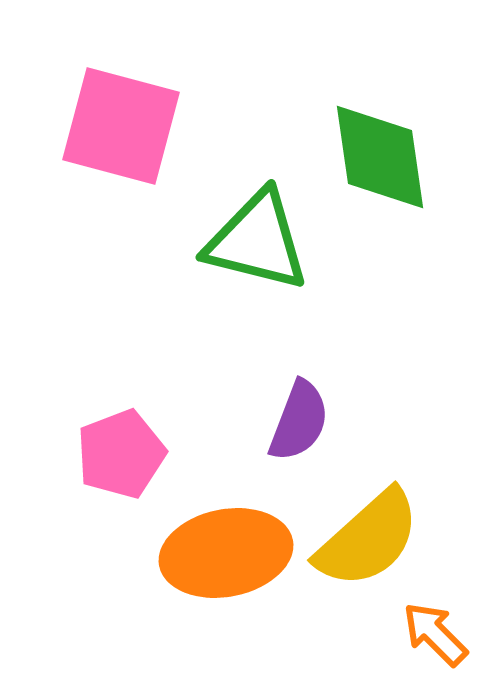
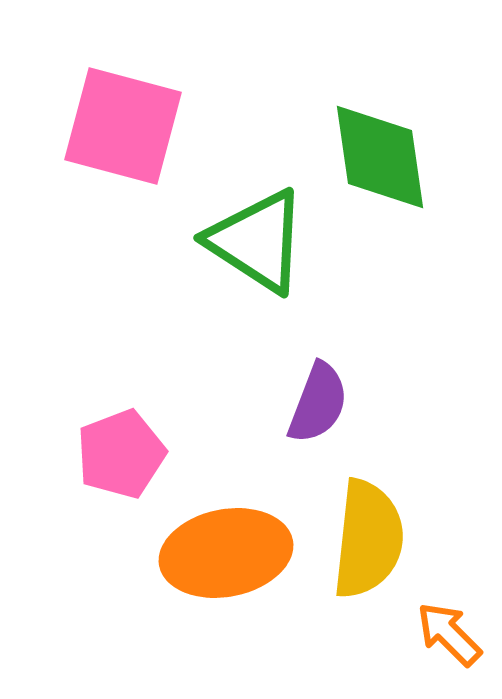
pink square: moved 2 px right
green triangle: rotated 19 degrees clockwise
purple semicircle: moved 19 px right, 18 px up
yellow semicircle: rotated 42 degrees counterclockwise
orange arrow: moved 14 px right
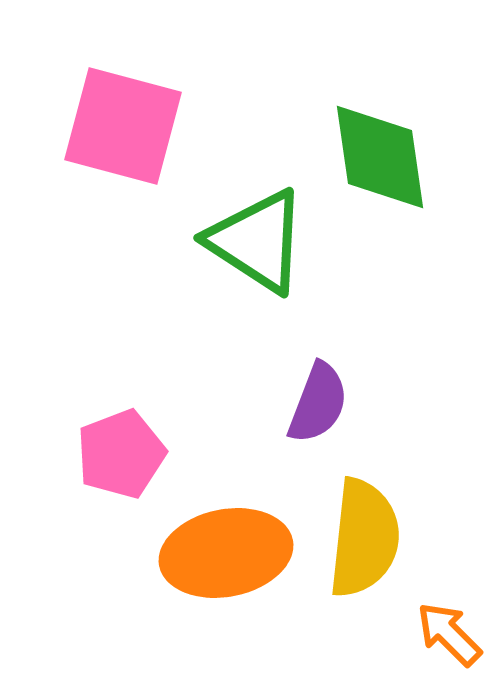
yellow semicircle: moved 4 px left, 1 px up
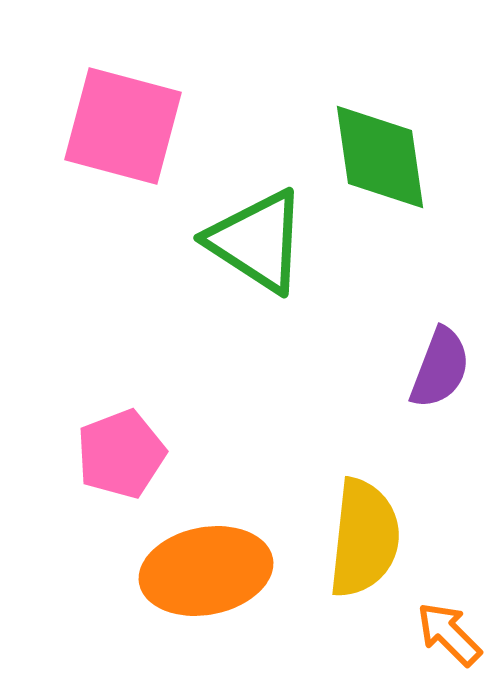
purple semicircle: moved 122 px right, 35 px up
orange ellipse: moved 20 px left, 18 px down
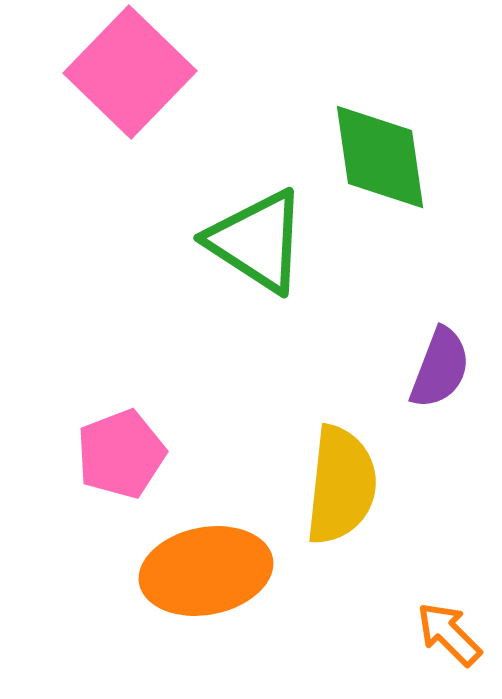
pink square: moved 7 px right, 54 px up; rotated 29 degrees clockwise
yellow semicircle: moved 23 px left, 53 px up
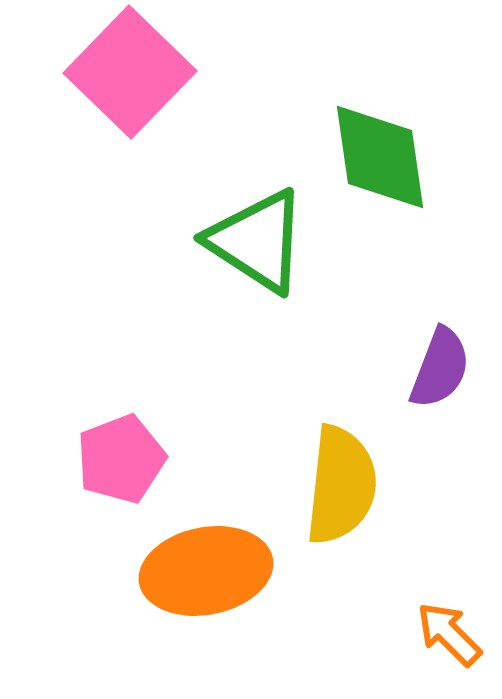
pink pentagon: moved 5 px down
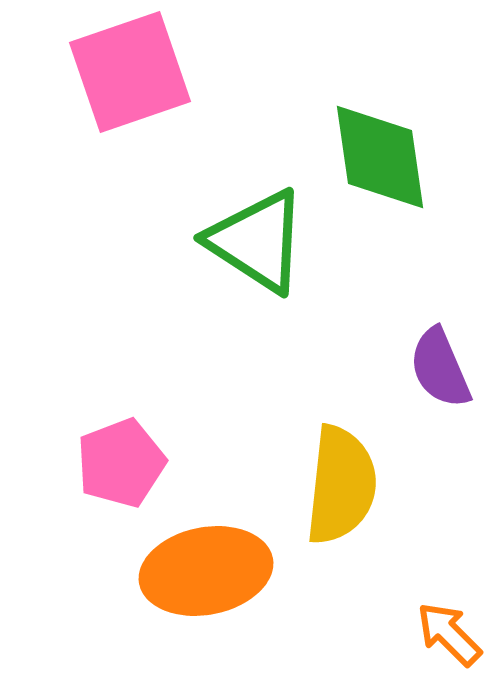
pink square: rotated 27 degrees clockwise
purple semicircle: rotated 136 degrees clockwise
pink pentagon: moved 4 px down
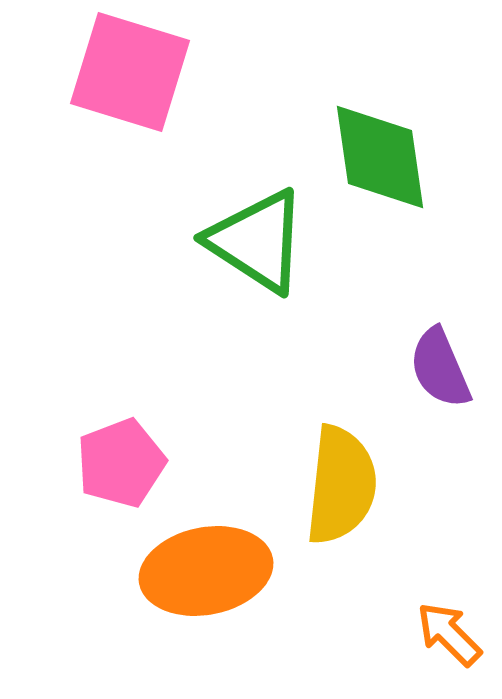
pink square: rotated 36 degrees clockwise
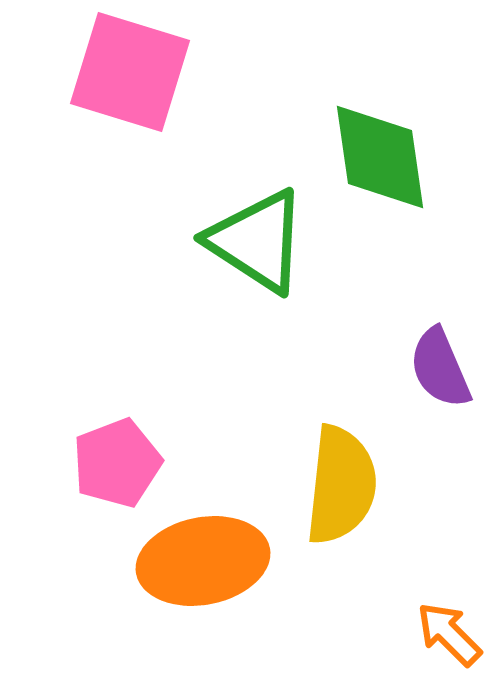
pink pentagon: moved 4 px left
orange ellipse: moved 3 px left, 10 px up
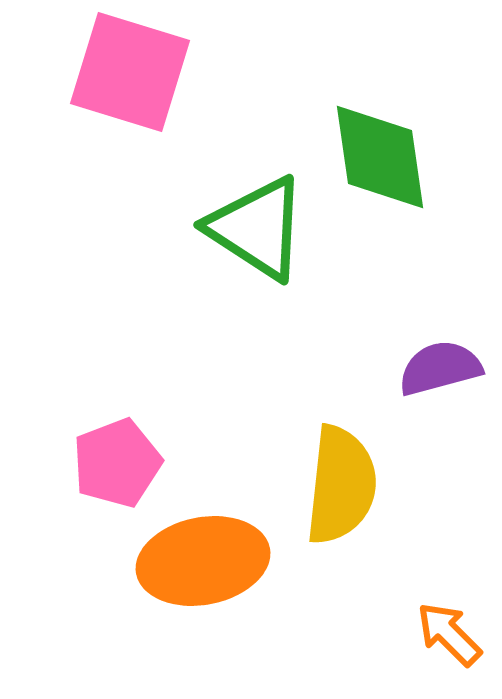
green triangle: moved 13 px up
purple semicircle: rotated 98 degrees clockwise
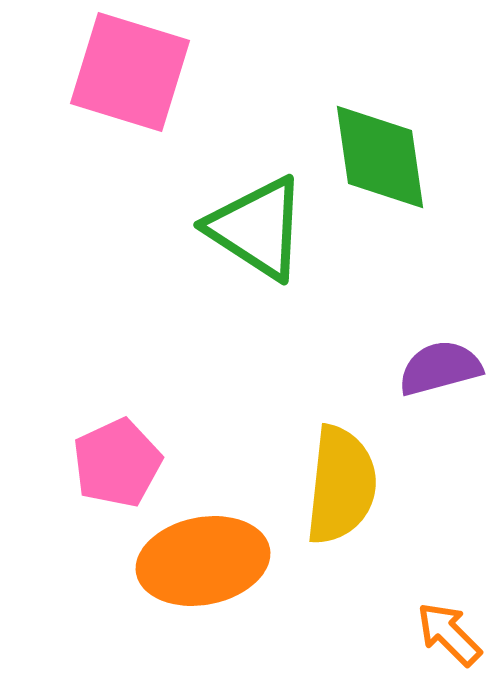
pink pentagon: rotated 4 degrees counterclockwise
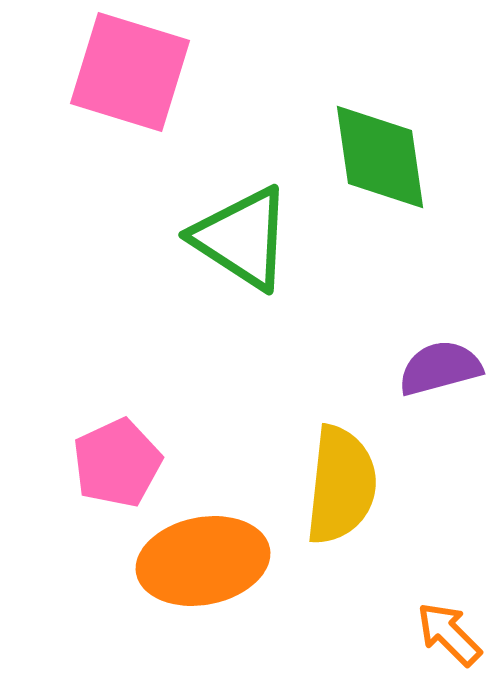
green triangle: moved 15 px left, 10 px down
